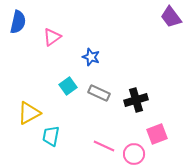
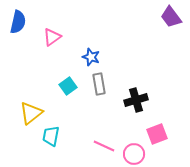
gray rectangle: moved 9 px up; rotated 55 degrees clockwise
yellow triangle: moved 2 px right; rotated 10 degrees counterclockwise
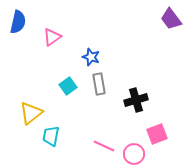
purple trapezoid: moved 2 px down
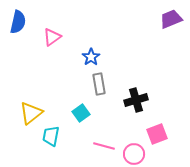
purple trapezoid: rotated 105 degrees clockwise
blue star: rotated 18 degrees clockwise
cyan square: moved 13 px right, 27 px down
pink line: rotated 10 degrees counterclockwise
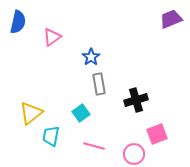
pink line: moved 10 px left
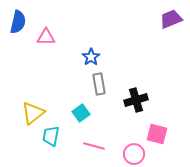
pink triangle: moved 6 px left; rotated 36 degrees clockwise
yellow triangle: moved 2 px right
pink square: rotated 35 degrees clockwise
